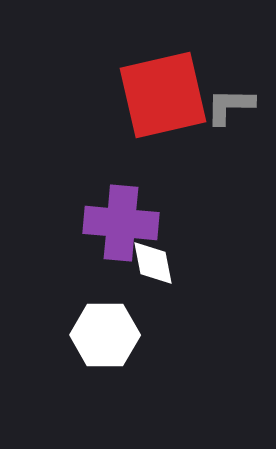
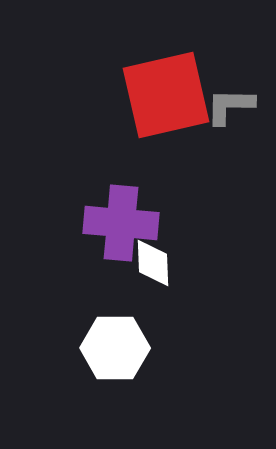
red square: moved 3 px right
white diamond: rotated 9 degrees clockwise
white hexagon: moved 10 px right, 13 px down
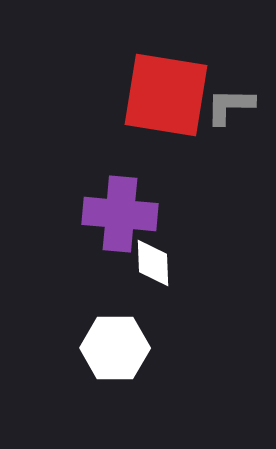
red square: rotated 22 degrees clockwise
purple cross: moved 1 px left, 9 px up
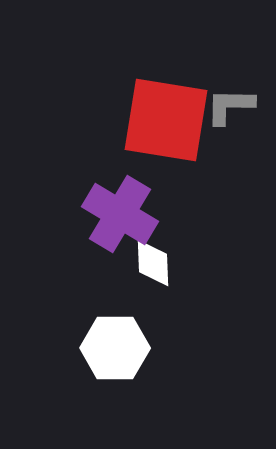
red square: moved 25 px down
purple cross: rotated 26 degrees clockwise
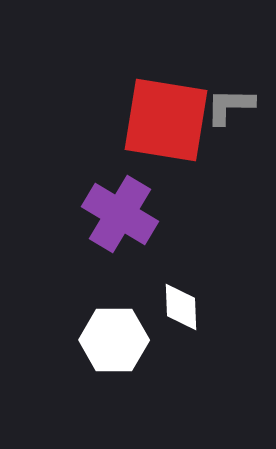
white diamond: moved 28 px right, 44 px down
white hexagon: moved 1 px left, 8 px up
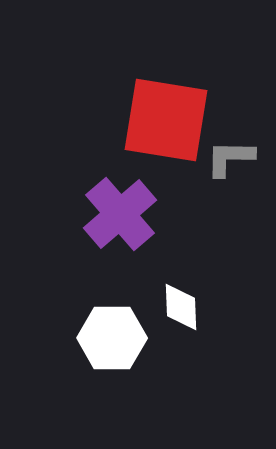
gray L-shape: moved 52 px down
purple cross: rotated 18 degrees clockwise
white hexagon: moved 2 px left, 2 px up
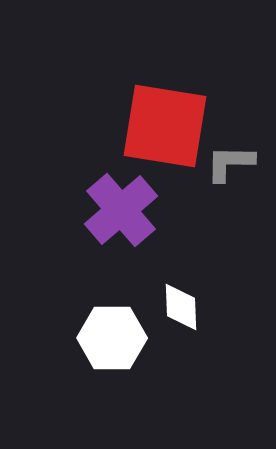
red square: moved 1 px left, 6 px down
gray L-shape: moved 5 px down
purple cross: moved 1 px right, 4 px up
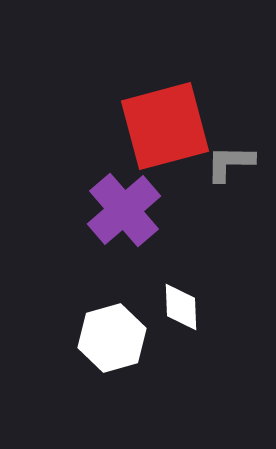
red square: rotated 24 degrees counterclockwise
purple cross: moved 3 px right
white hexagon: rotated 16 degrees counterclockwise
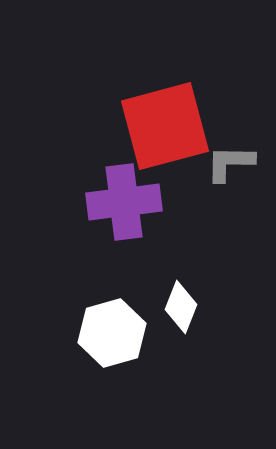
purple cross: moved 8 px up; rotated 34 degrees clockwise
white diamond: rotated 24 degrees clockwise
white hexagon: moved 5 px up
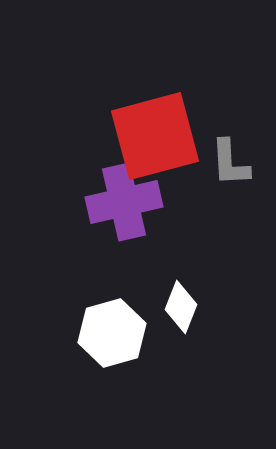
red square: moved 10 px left, 10 px down
gray L-shape: rotated 94 degrees counterclockwise
purple cross: rotated 6 degrees counterclockwise
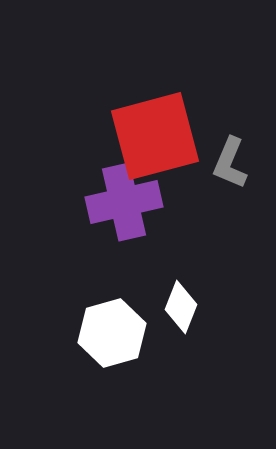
gray L-shape: rotated 26 degrees clockwise
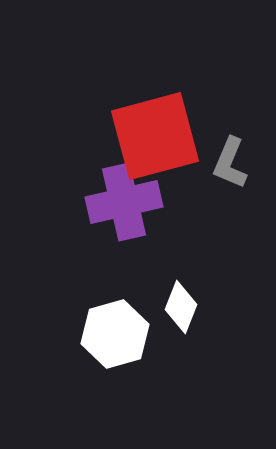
white hexagon: moved 3 px right, 1 px down
